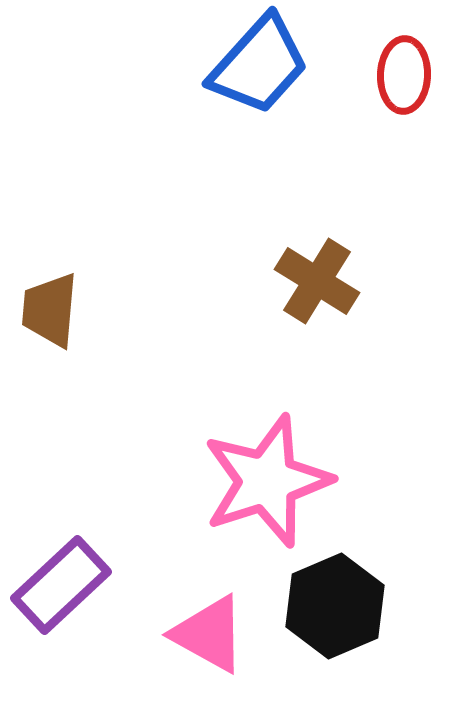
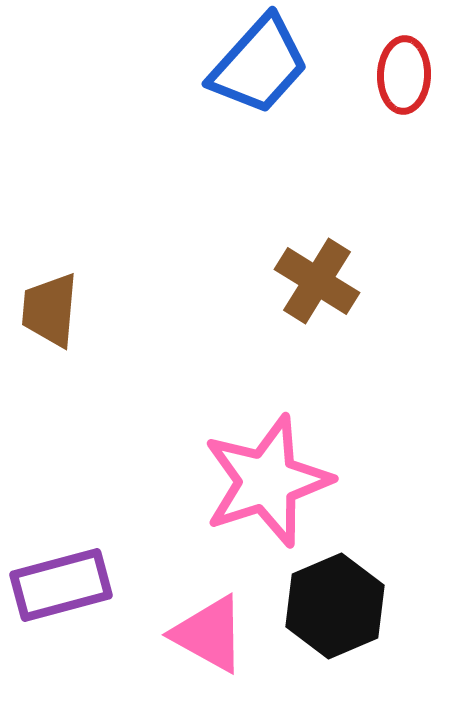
purple rectangle: rotated 28 degrees clockwise
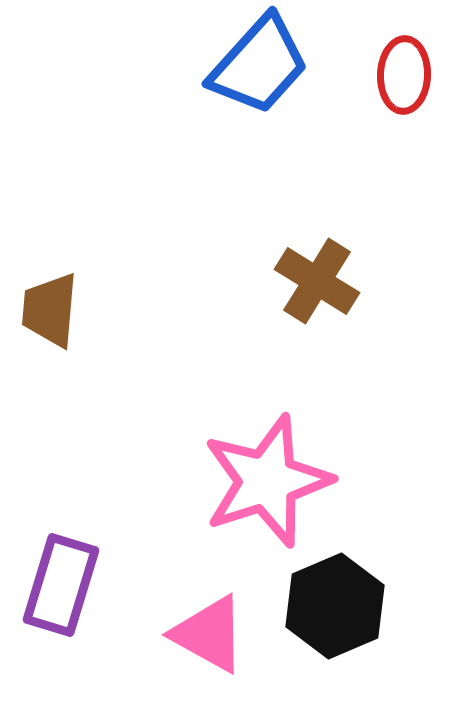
purple rectangle: rotated 58 degrees counterclockwise
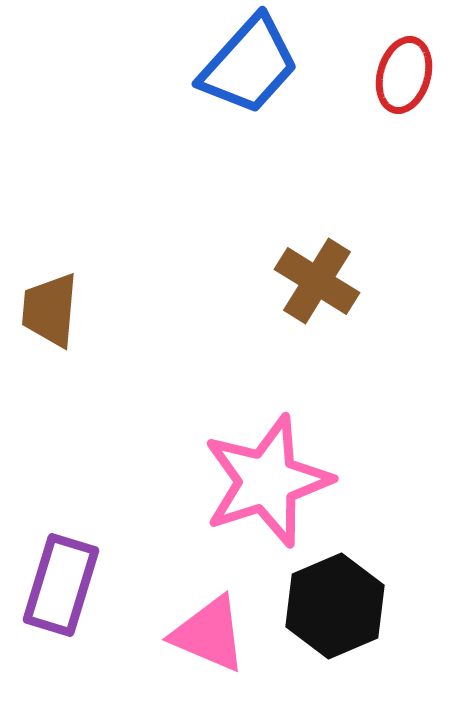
blue trapezoid: moved 10 px left
red ellipse: rotated 14 degrees clockwise
pink triangle: rotated 6 degrees counterclockwise
